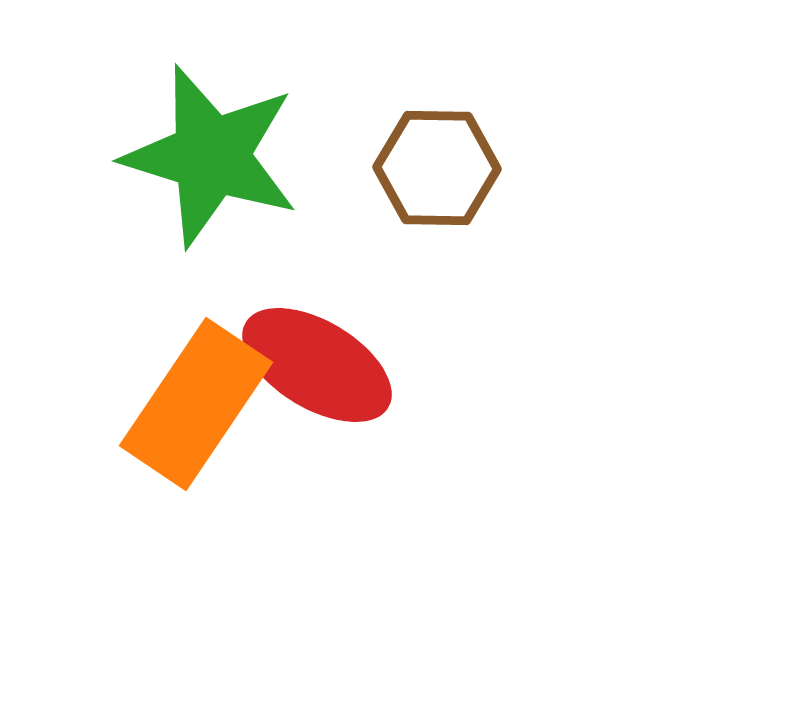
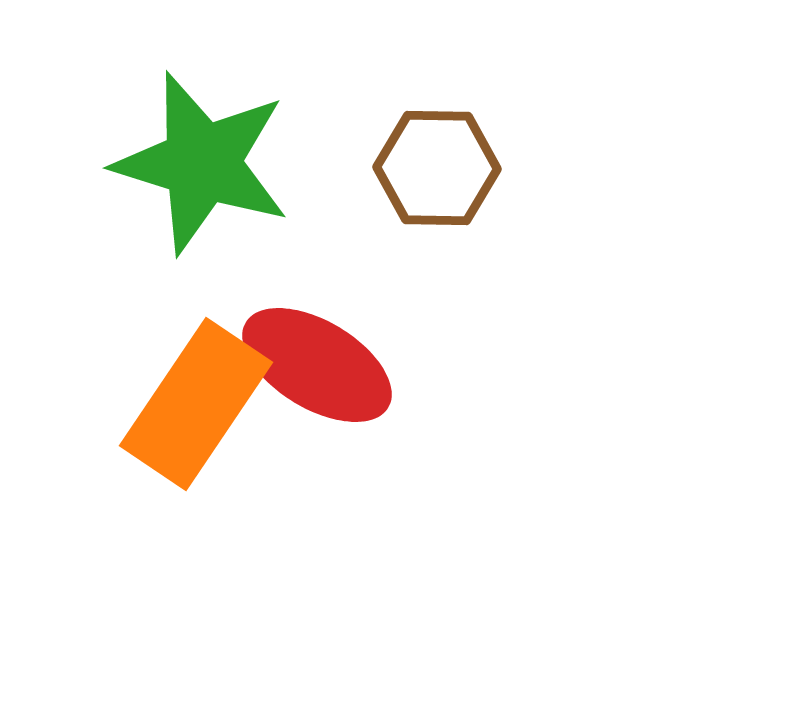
green star: moved 9 px left, 7 px down
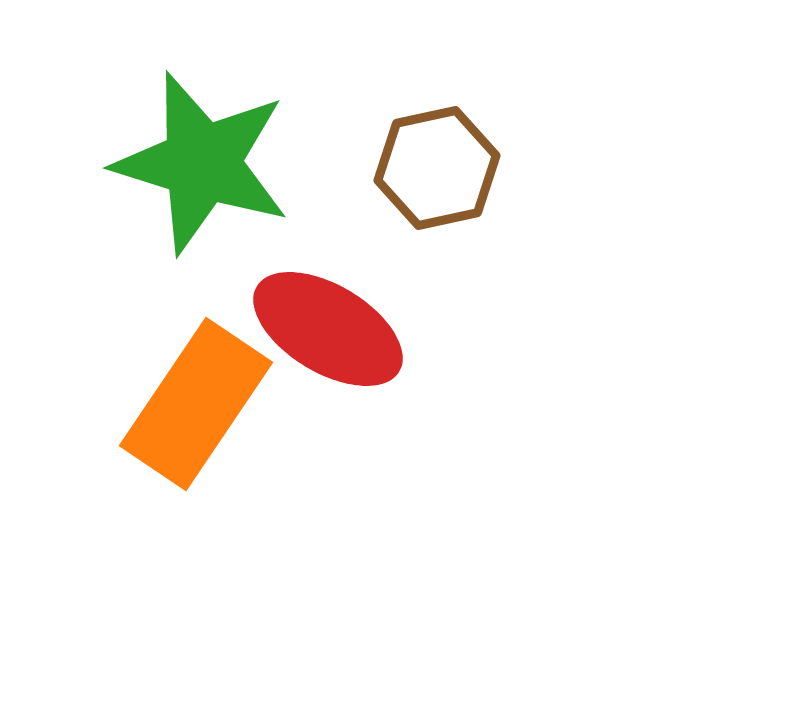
brown hexagon: rotated 13 degrees counterclockwise
red ellipse: moved 11 px right, 36 px up
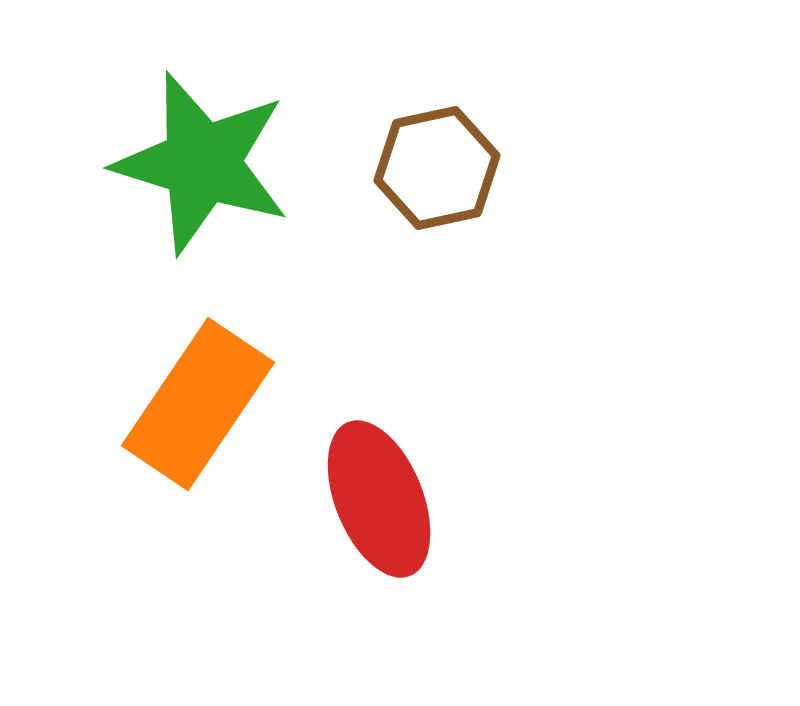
red ellipse: moved 51 px right, 170 px down; rotated 37 degrees clockwise
orange rectangle: moved 2 px right
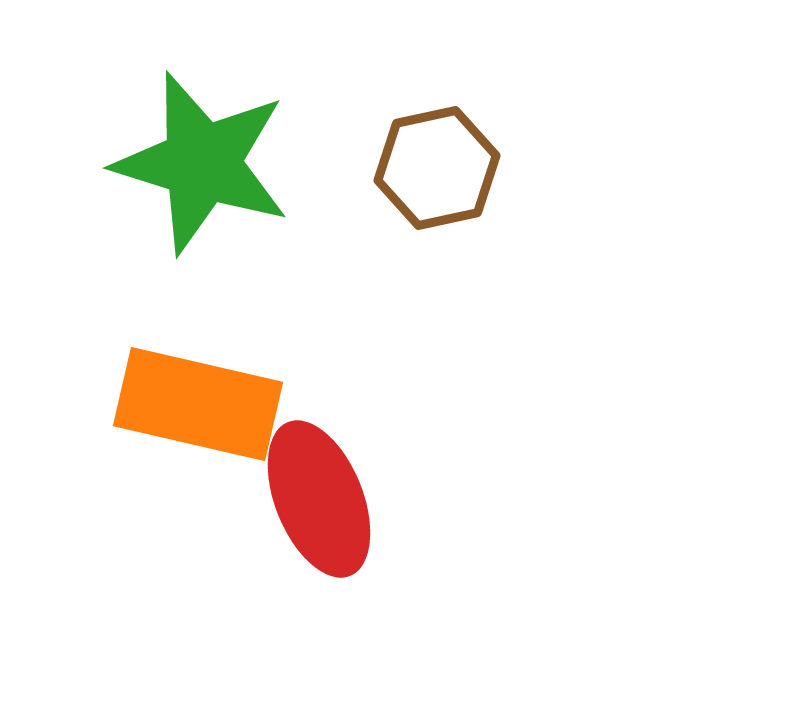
orange rectangle: rotated 69 degrees clockwise
red ellipse: moved 60 px left
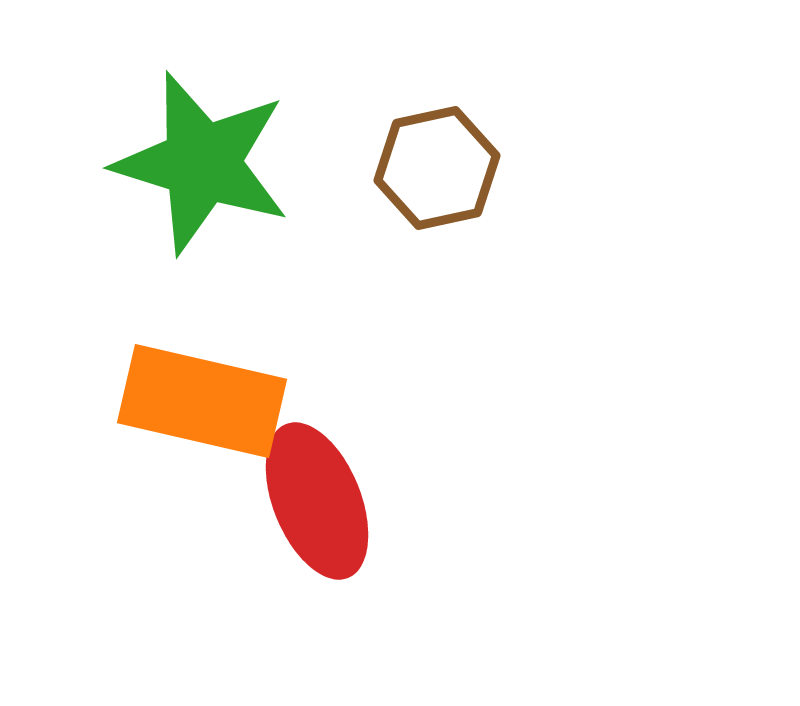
orange rectangle: moved 4 px right, 3 px up
red ellipse: moved 2 px left, 2 px down
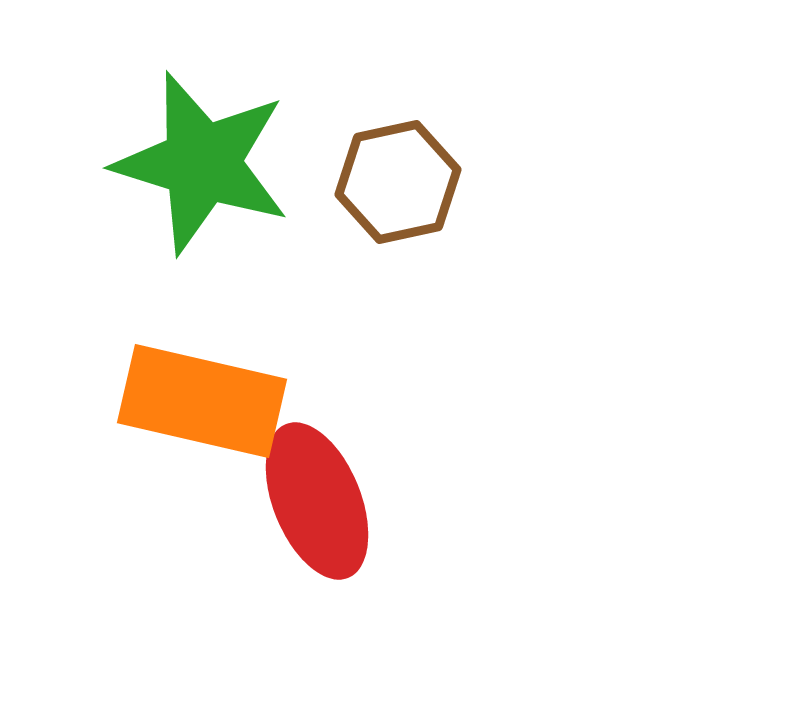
brown hexagon: moved 39 px left, 14 px down
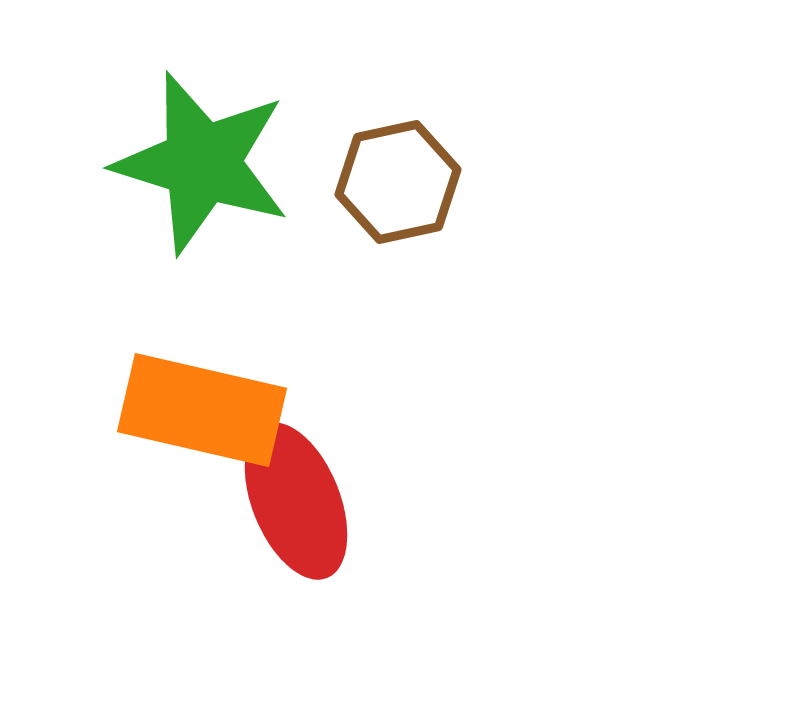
orange rectangle: moved 9 px down
red ellipse: moved 21 px left
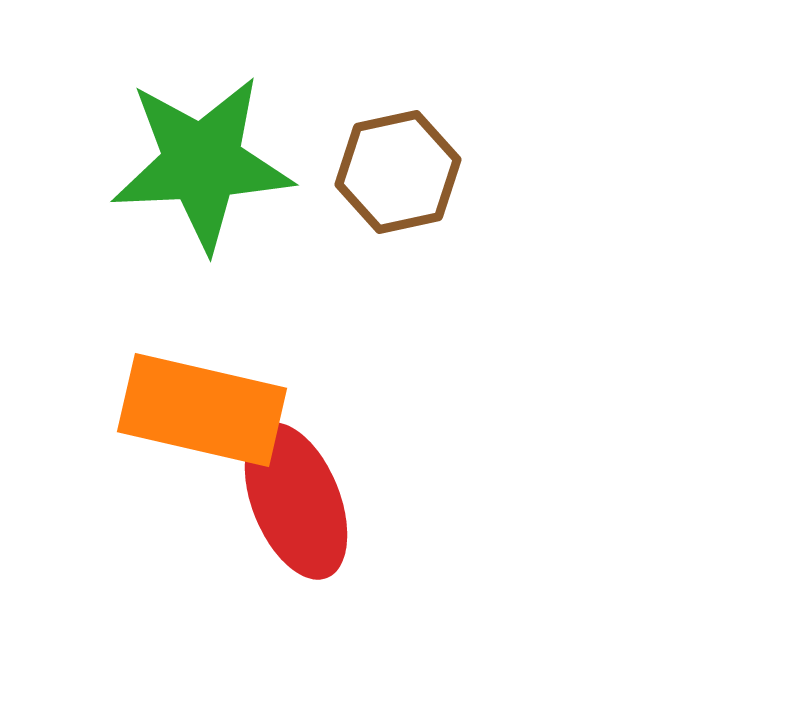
green star: rotated 20 degrees counterclockwise
brown hexagon: moved 10 px up
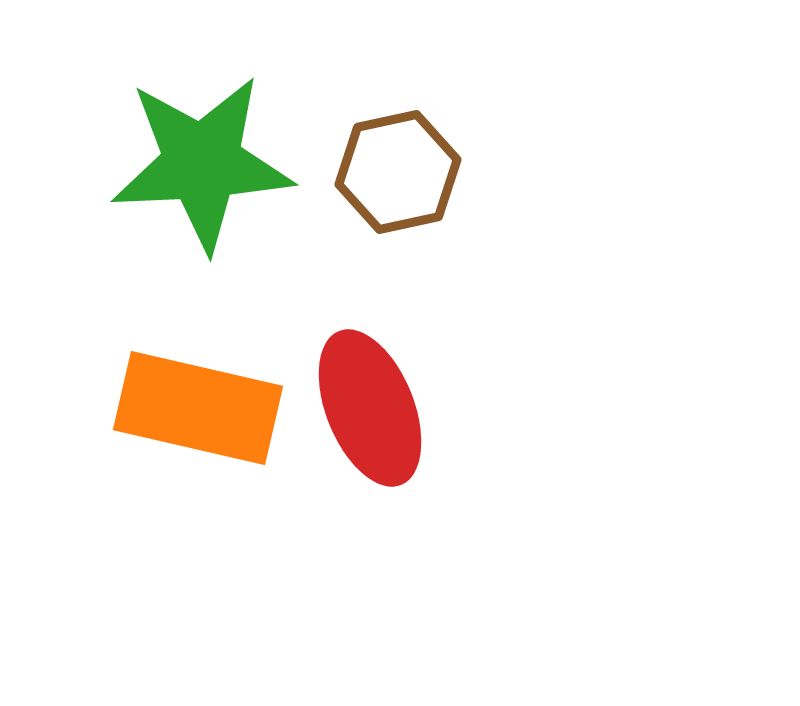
orange rectangle: moved 4 px left, 2 px up
red ellipse: moved 74 px right, 93 px up
